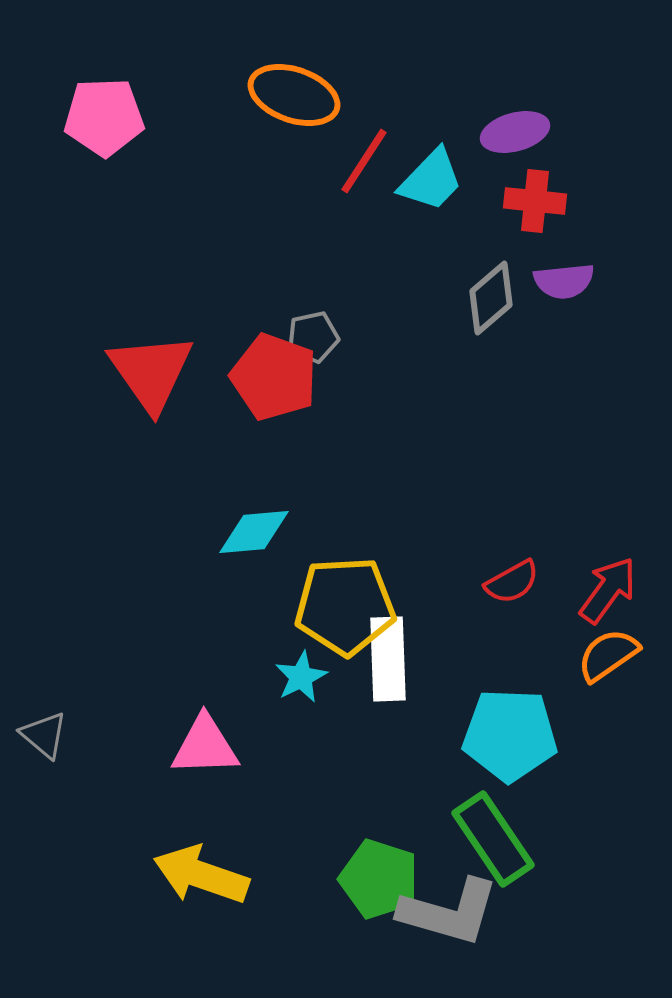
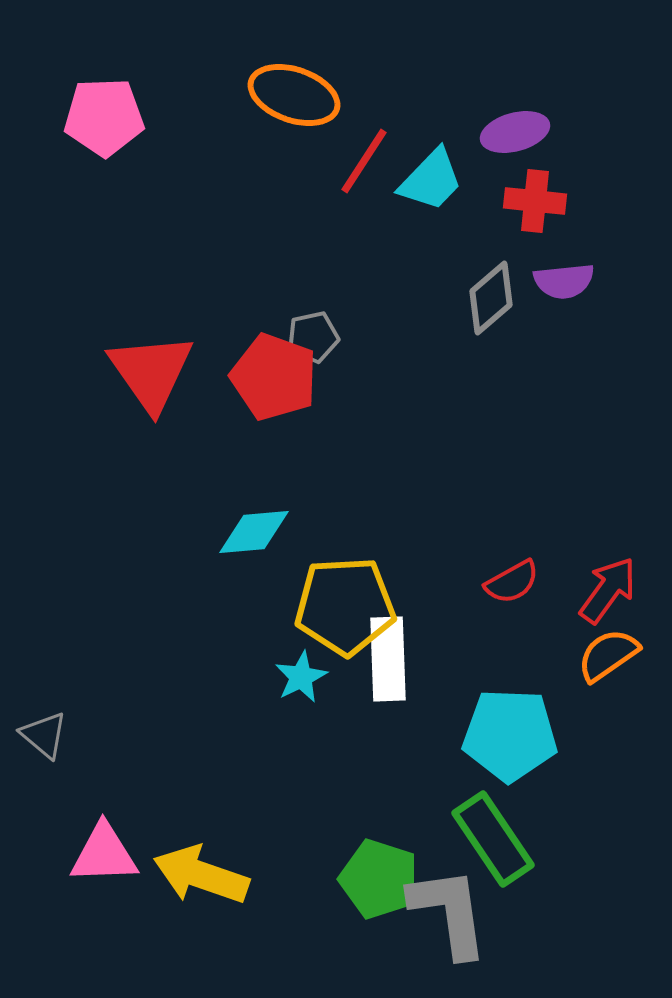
pink triangle: moved 101 px left, 108 px down
gray L-shape: rotated 114 degrees counterclockwise
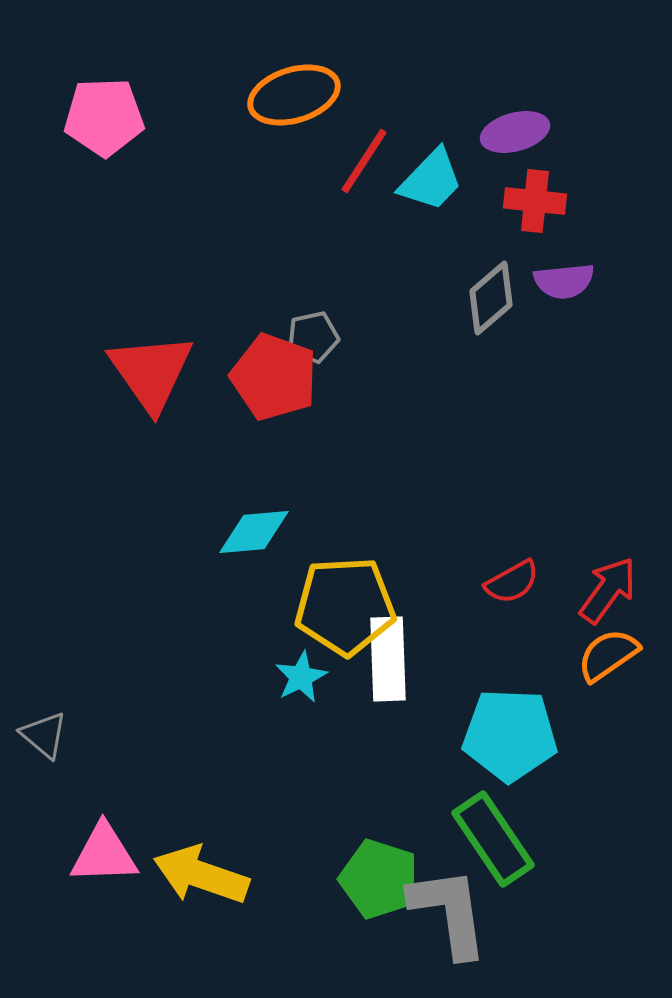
orange ellipse: rotated 36 degrees counterclockwise
